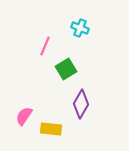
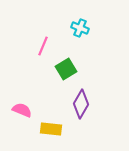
pink line: moved 2 px left
pink semicircle: moved 2 px left, 6 px up; rotated 78 degrees clockwise
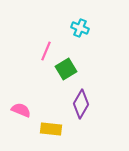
pink line: moved 3 px right, 5 px down
pink semicircle: moved 1 px left
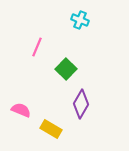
cyan cross: moved 8 px up
pink line: moved 9 px left, 4 px up
green square: rotated 15 degrees counterclockwise
yellow rectangle: rotated 25 degrees clockwise
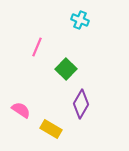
pink semicircle: rotated 12 degrees clockwise
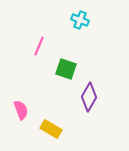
pink line: moved 2 px right, 1 px up
green square: rotated 25 degrees counterclockwise
purple diamond: moved 8 px right, 7 px up
pink semicircle: rotated 36 degrees clockwise
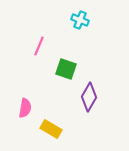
pink semicircle: moved 4 px right, 2 px up; rotated 30 degrees clockwise
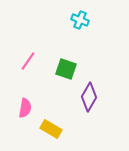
pink line: moved 11 px left, 15 px down; rotated 12 degrees clockwise
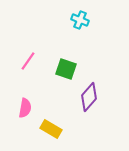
purple diamond: rotated 12 degrees clockwise
